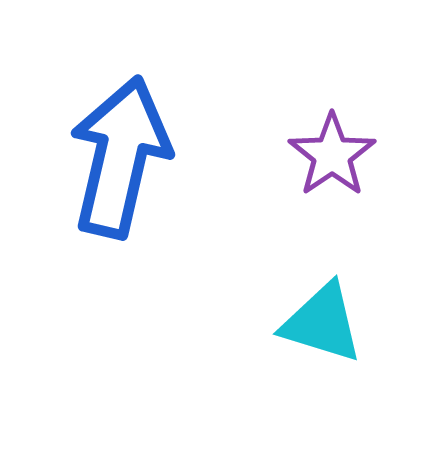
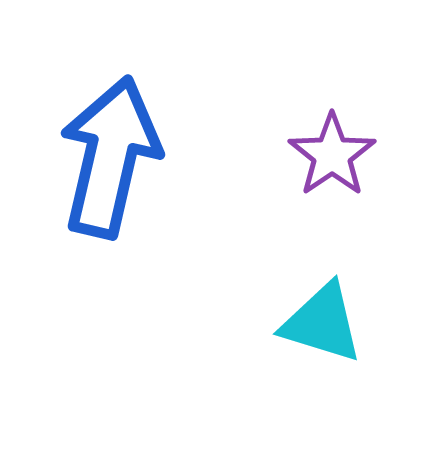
blue arrow: moved 10 px left
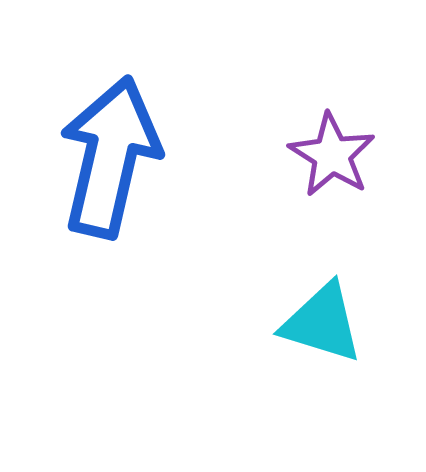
purple star: rotated 6 degrees counterclockwise
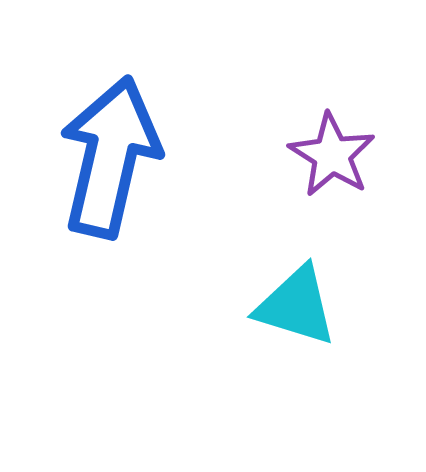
cyan triangle: moved 26 px left, 17 px up
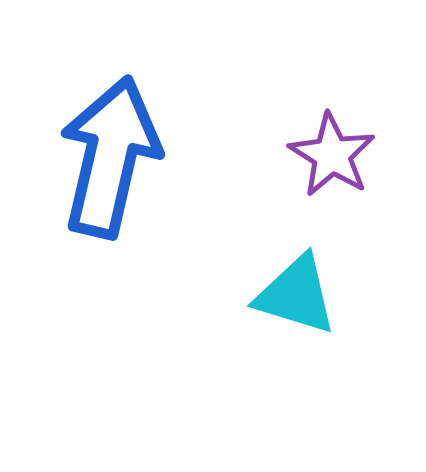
cyan triangle: moved 11 px up
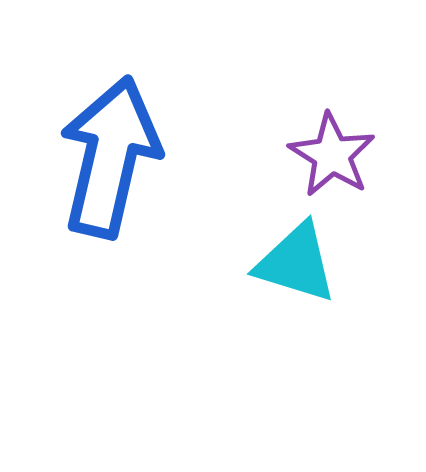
cyan triangle: moved 32 px up
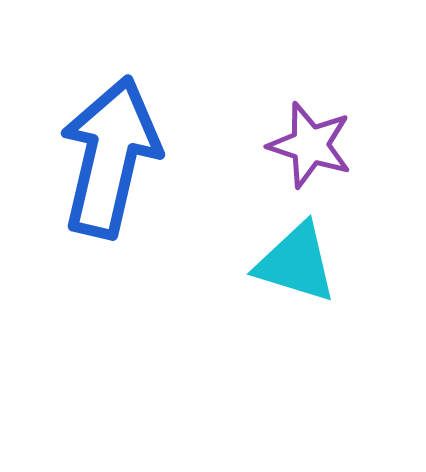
purple star: moved 22 px left, 10 px up; rotated 14 degrees counterclockwise
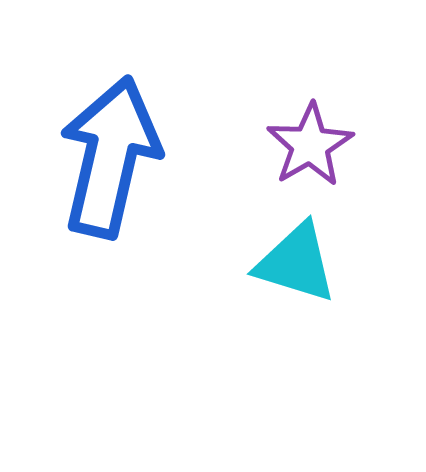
purple star: rotated 24 degrees clockwise
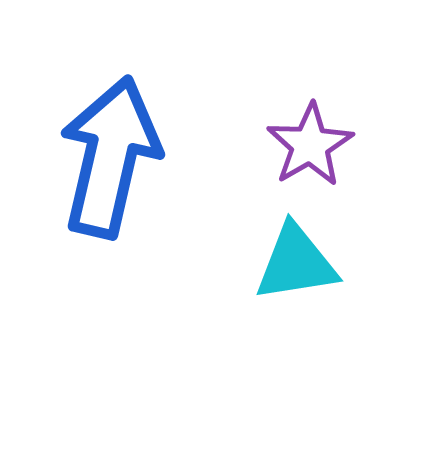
cyan triangle: rotated 26 degrees counterclockwise
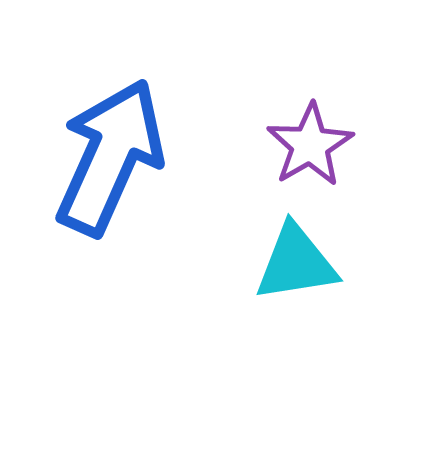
blue arrow: rotated 11 degrees clockwise
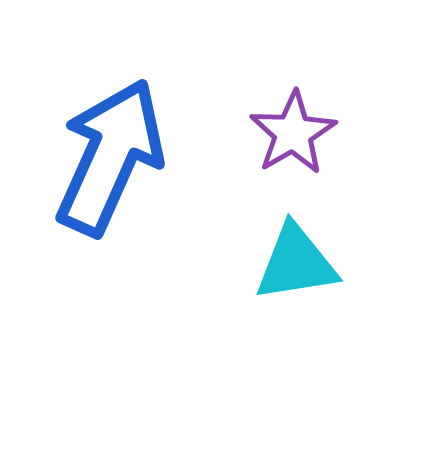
purple star: moved 17 px left, 12 px up
